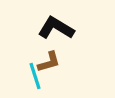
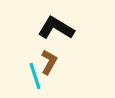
brown L-shape: rotated 45 degrees counterclockwise
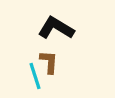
brown L-shape: rotated 25 degrees counterclockwise
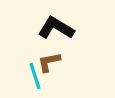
brown L-shape: rotated 105 degrees counterclockwise
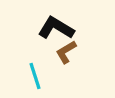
brown L-shape: moved 17 px right, 10 px up; rotated 20 degrees counterclockwise
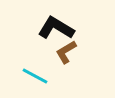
cyan line: rotated 44 degrees counterclockwise
